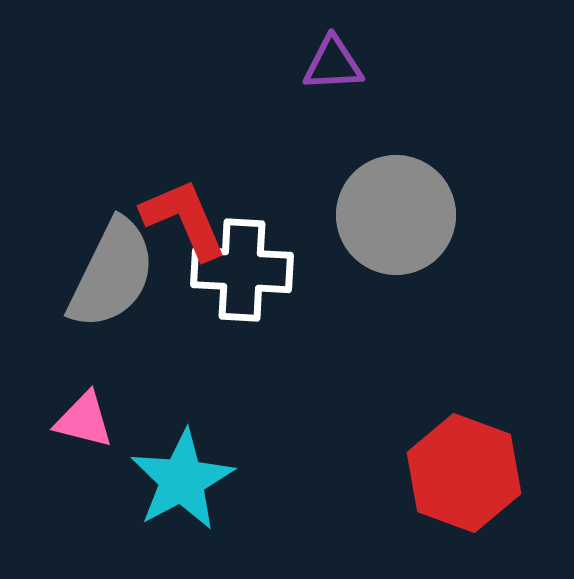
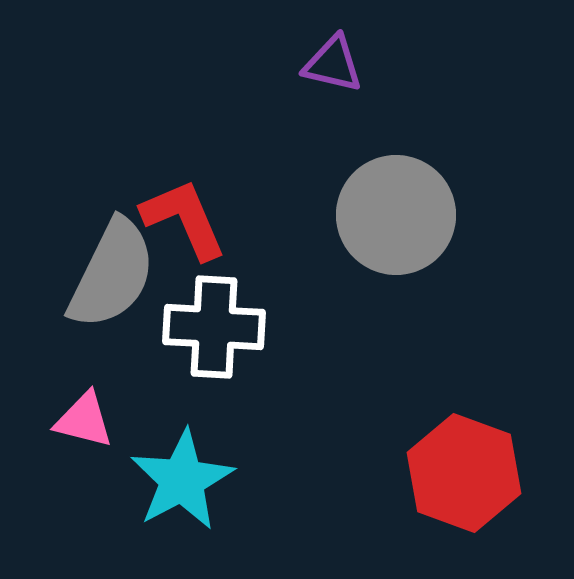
purple triangle: rotated 16 degrees clockwise
white cross: moved 28 px left, 57 px down
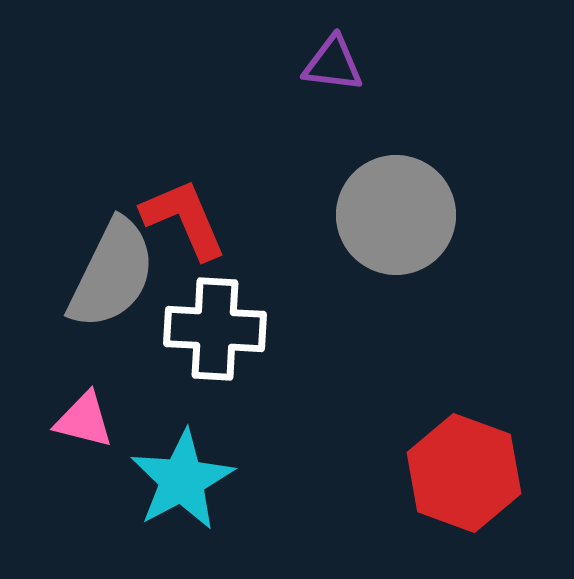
purple triangle: rotated 6 degrees counterclockwise
white cross: moved 1 px right, 2 px down
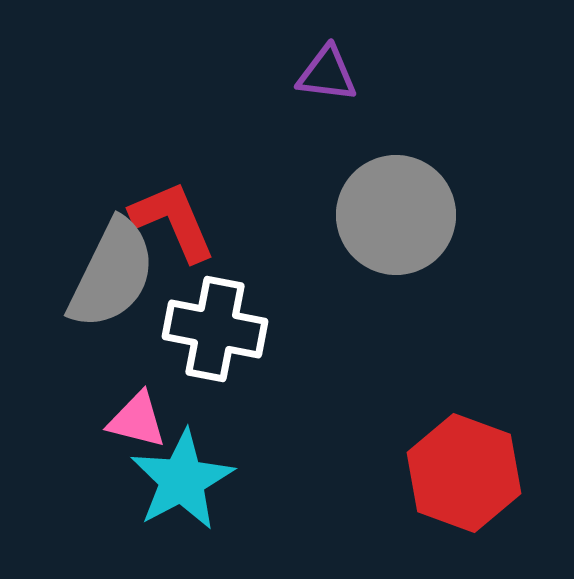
purple triangle: moved 6 px left, 10 px down
red L-shape: moved 11 px left, 2 px down
white cross: rotated 8 degrees clockwise
pink triangle: moved 53 px right
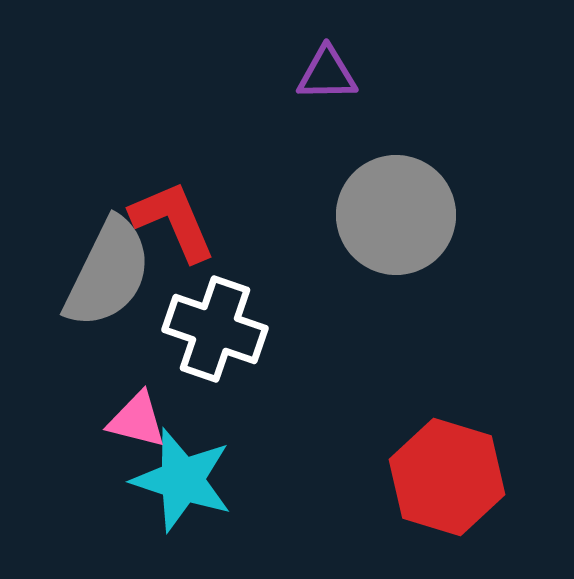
purple triangle: rotated 8 degrees counterclockwise
gray semicircle: moved 4 px left, 1 px up
white cross: rotated 8 degrees clockwise
red hexagon: moved 17 px left, 4 px down; rotated 3 degrees counterclockwise
cyan star: rotated 26 degrees counterclockwise
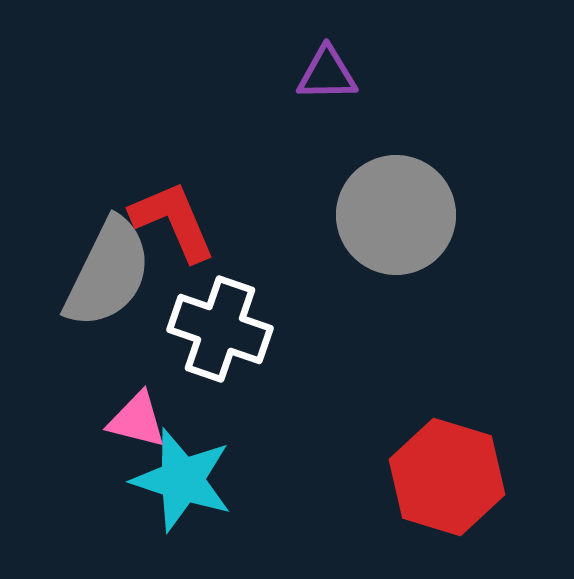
white cross: moved 5 px right
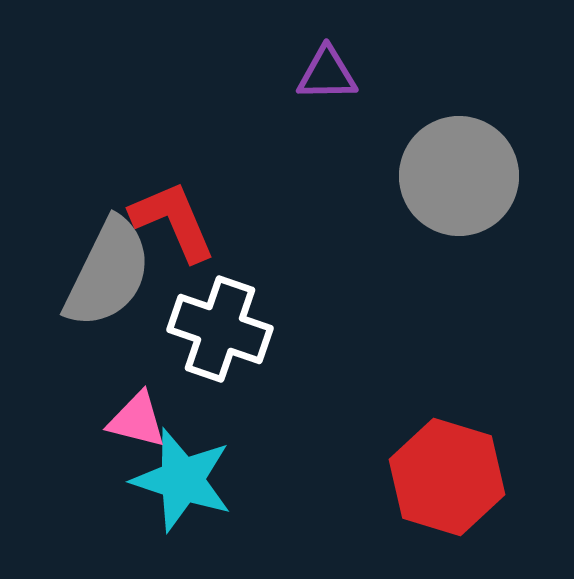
gray circle: moved 63 px right, 39 px up
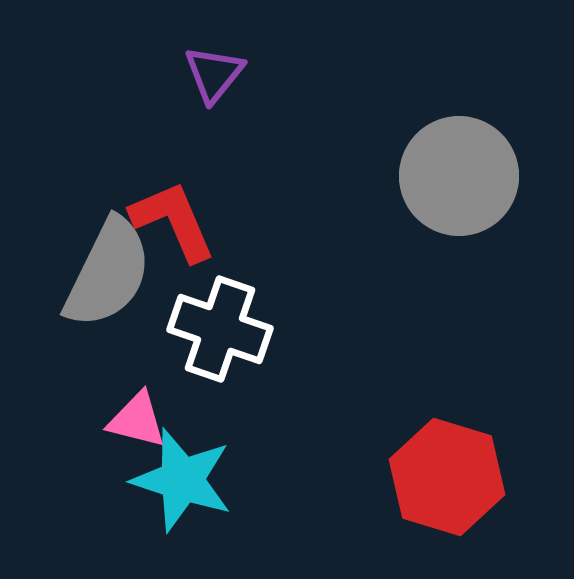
purple triangle: moved 113 px left; rotated 50 degrees counterclockwise
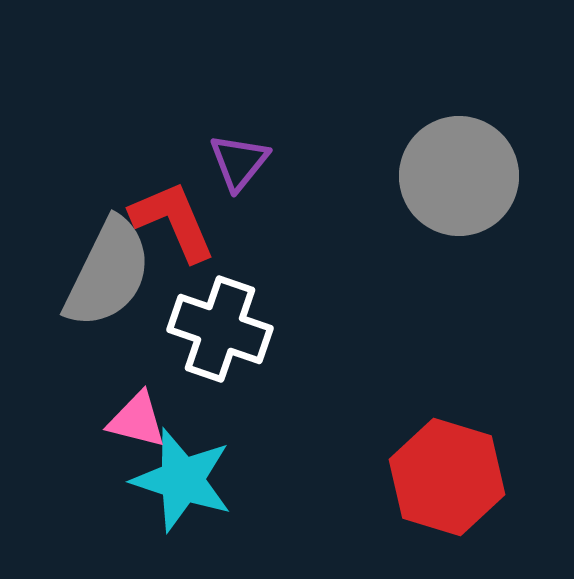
purple triangle: moved 25 px right, 88 px down
